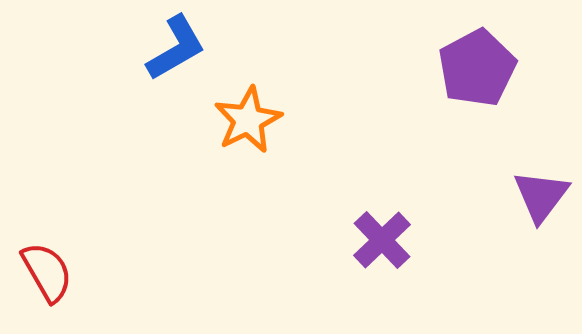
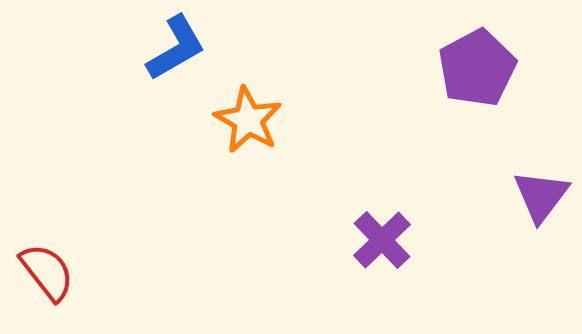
orange star: rotated 16 degrees counterclockwise
red semicircle: rotated 8 degrees counterclockwise
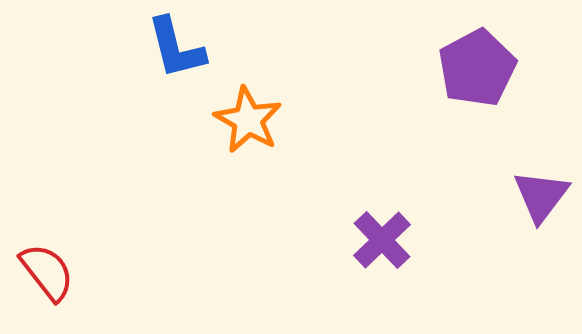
blue L-shape: rotated 106 degrees clockwise
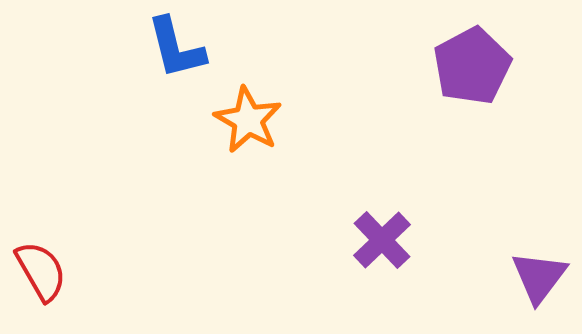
purple pentagon: moved 5 px left, 2 px up
purple triangle: moved 2 px left, 81 px down
red semicircle: moved 6 px left, 1 px up; rotated 8 degrees clockwise
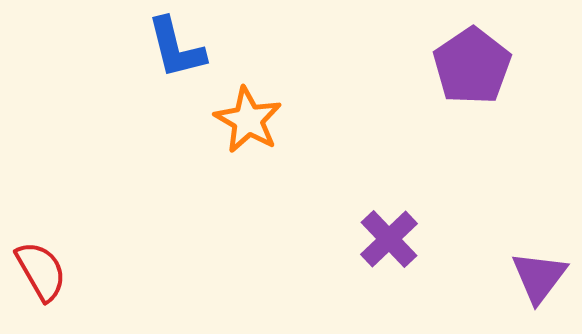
purple pentagon: rotated 6 degrees counterclockwise
purple cross: moved 7 px right, 1 px up
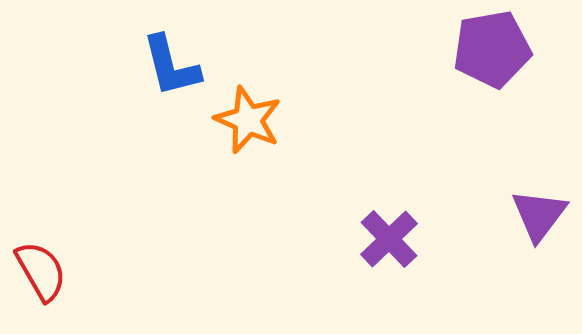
blue L-shape: moved 5 px left, 18 px down
purple pentagon: moved 20 px right, 17 px up; rotated 24 degrees clockwise
orange star: rotated 6 degrees counterclockwise
purple triangle: moved 62 px up
